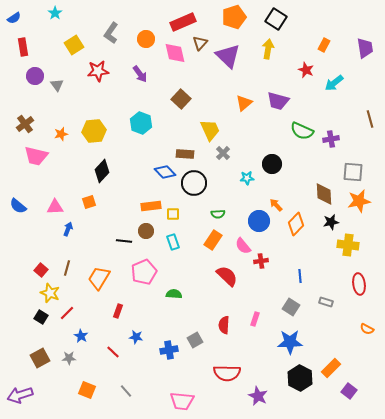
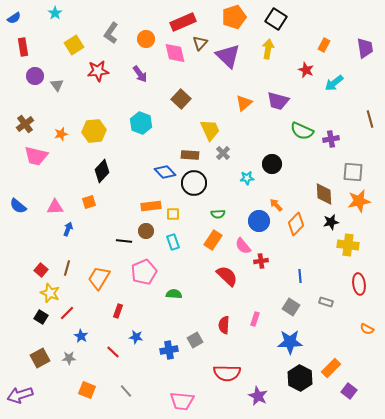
brown rectangle at (185, 154): moved 5 px right, 1 px down
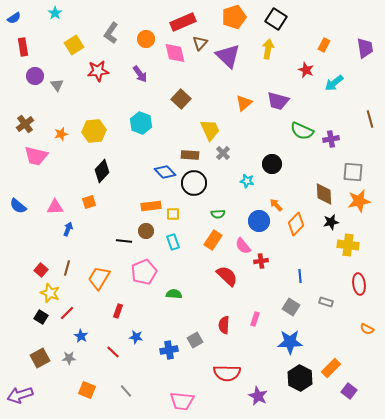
cyan star at (247, 178): moved 3 px down; rotated 16 degrees clockwise
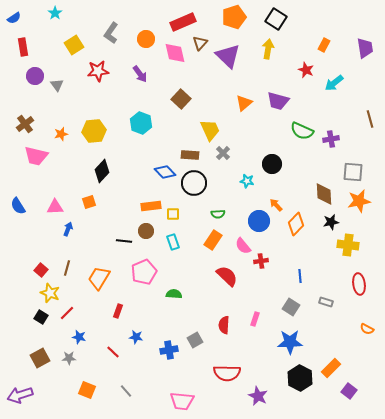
blue semicircle at (18, 206): rotated 18 degrees clockwise
blue star at (81, 336): moved 2 px left, 1 px down; rotated 16 degrees counterclockwise
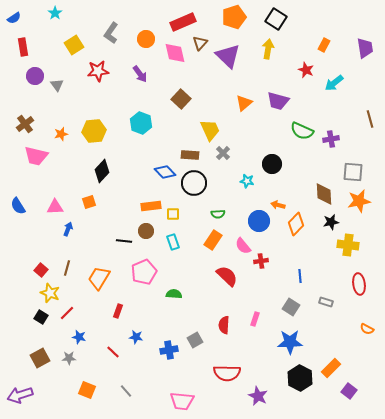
orange arrow at (276, 205): moved 2 px right; rotated 32 degrees counterclockwise
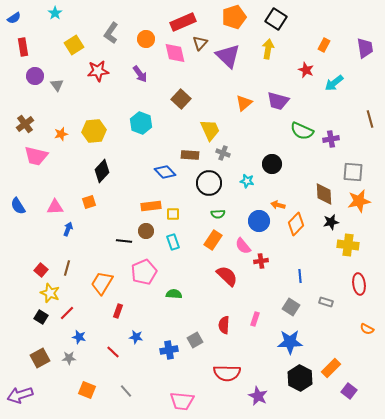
gray cross at (223, 153): rotated 24 degrees counterclockwise
black circle at (194, 183): moved 15 px right
orange trapezoid at (99, 278): moved 3 px right, 5 px down
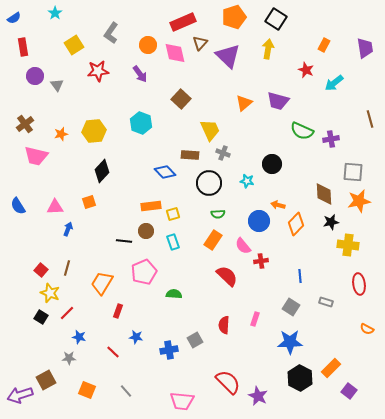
orange circle at (146, 39): moved 2 px right, 6 px down
yellow square at (173, 214): rotated 16 degrees counterclockwise
brown square at (40, 358): moved 6 px right, 22 px down
red semicircle at (227, 373): moved 1 px right, 9 px down; rotated 136 degrees counterclockwise
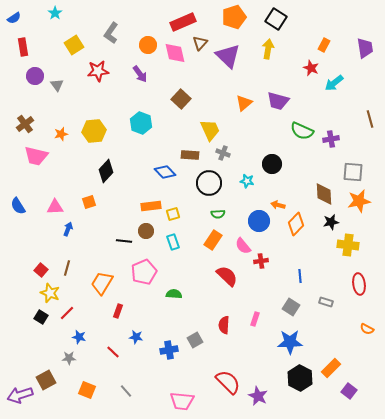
red star at (306, 70): moved 5 px right, 2 px up
black diamond at (102, 171): moved 4 px right
